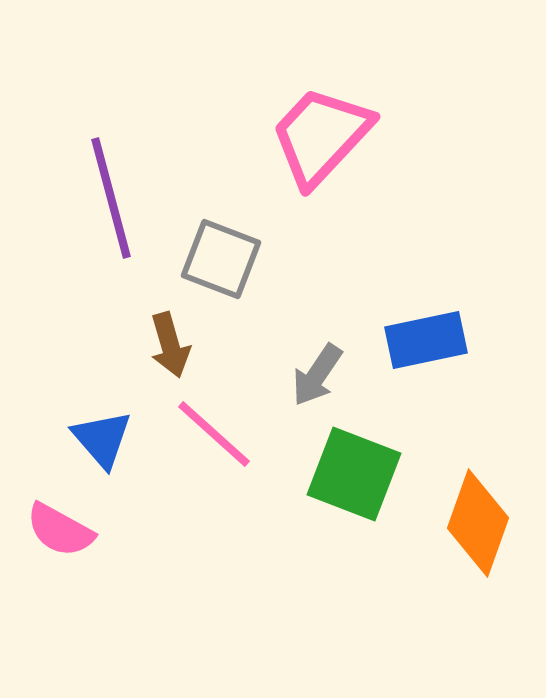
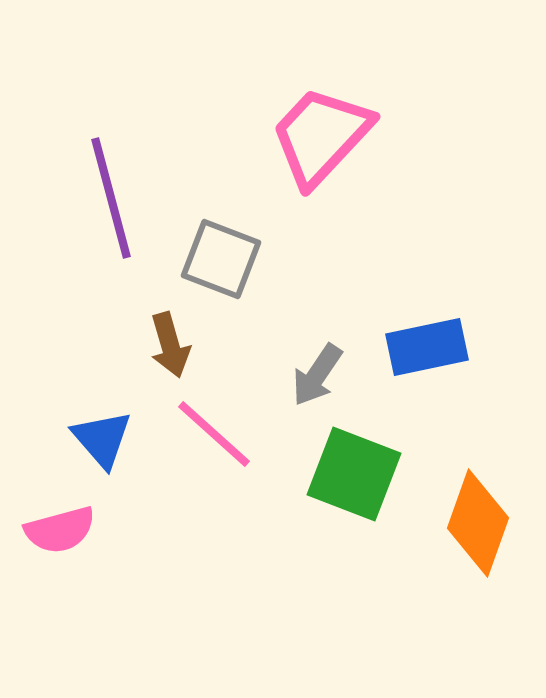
blue rectangle: moved 1 px right, 7 px down
pink semicircle: rotated 44 degrees counterclockwise
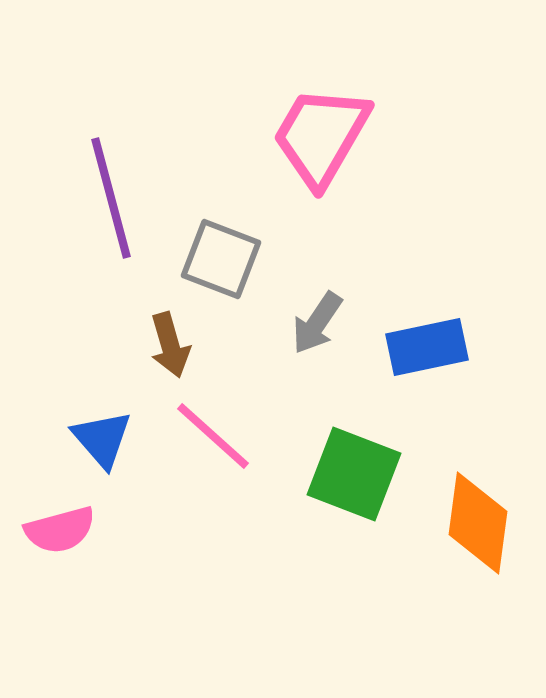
pink trapezoid: rotated 13 degrees counterclockwise
gray arrow: moved 52 px up
pink line: moved 1 px left, 2 px down
orange diamond: rotated 12 degrees counterclockwise
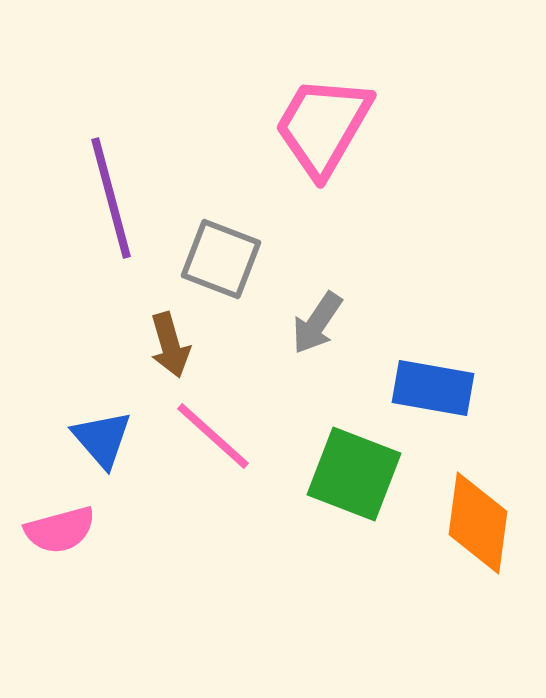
pink trapezoid: moved 2 px right, 10 px up
blue rectangle: moved 6 px right, 41 px down; rotated 22 degrees clockwise
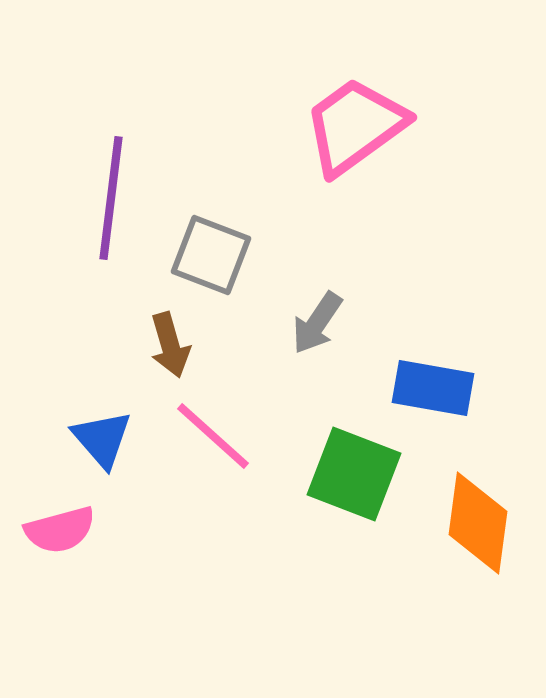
pink trapezoid: moved 32 px right; rotated 24 degrees clockwise
purple line: rotated 22 degrees clockwise
gray square: moved 10 px left, 4 px up
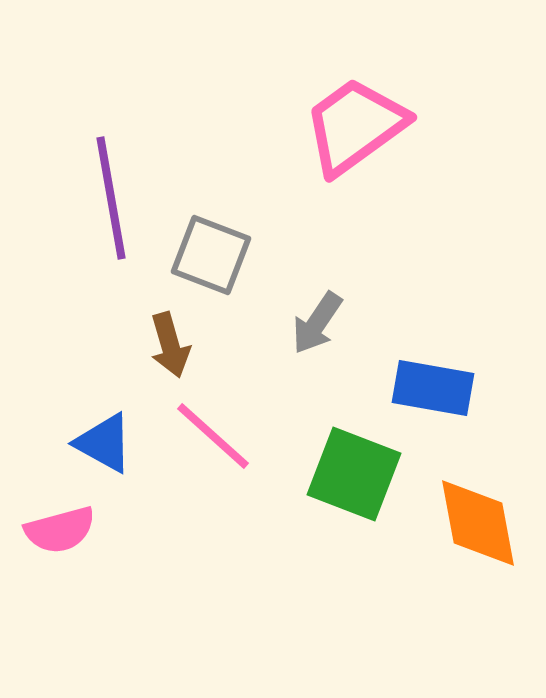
purple line: rotated 17 degrees counterclockwise
blue triangle: moved 2 px right, 4 px down; rotated 20 degrees counterclockwise
orange diamond: rotated 18 degrees counterclockwise
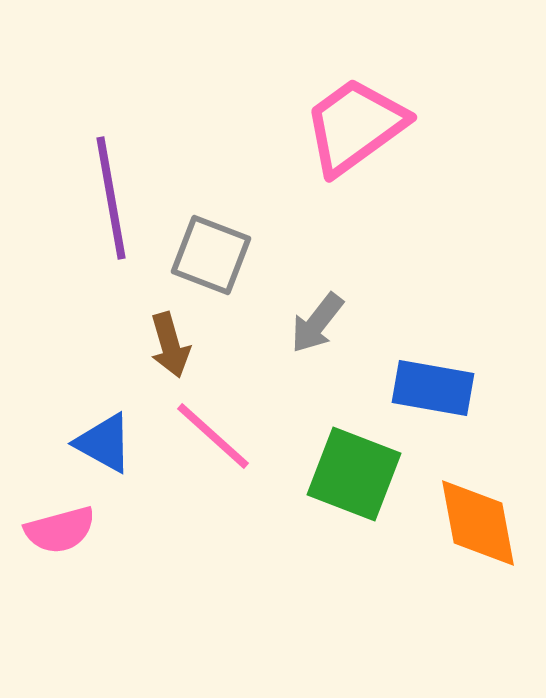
gray arrow: rotated 4 degrees clockwise
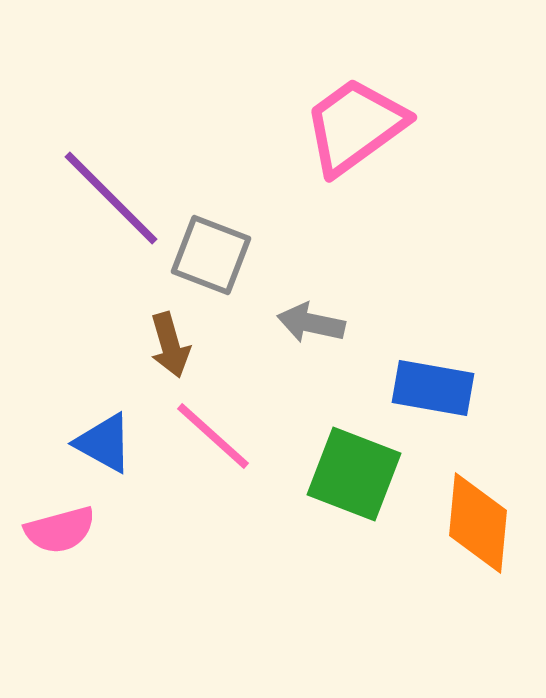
purple line: rotated 35 degrees counterclockwise
gray arrow: moved 6 px left; rotated 64 degrees clockwise
orange diamond: rotated 16 degrees clockwise
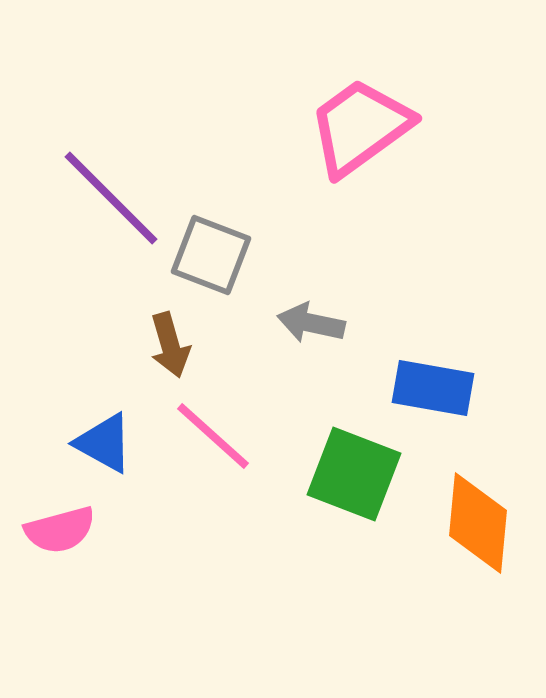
pink trapezoid: moved 5 px right, 1 px down
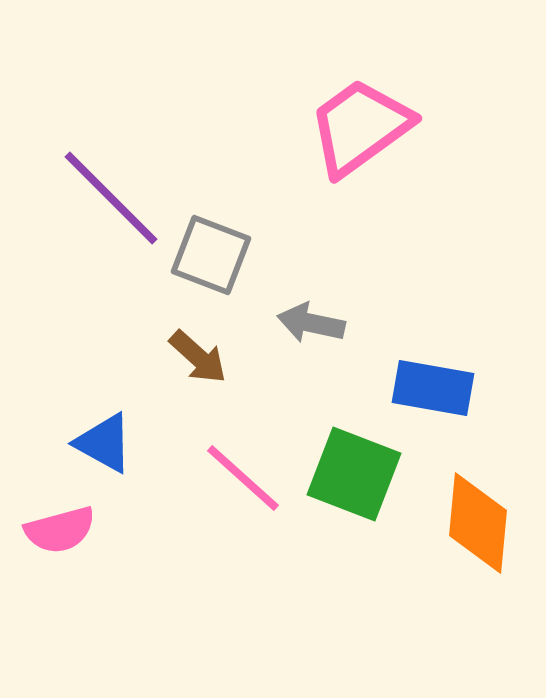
brown arrow: moved 28 px right, 12 px down; rotated 32 degrees counterclockwise
pink line: moved 30 px right, 42 px down
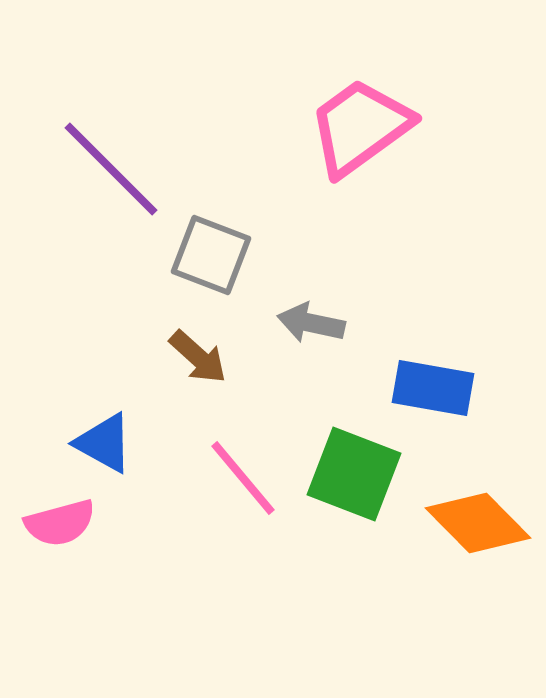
purple line: moved 29 px up
pink line: rotated 8 degrees clockwise
orange diamond: rotated 50 degrees counterclockwise
pink semicircle: moved 7 px up
